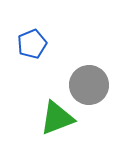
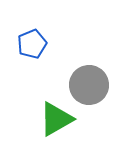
green triangle: moved 1 px left, 1 px down; rotated 9 degrees counterclockwise
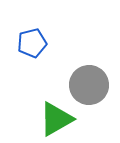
blue pentagon: moved 1 px up; rotated 8 degrees clockwise
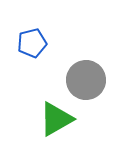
gray circle: moved 3 px left, 5 px up
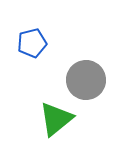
green triangle: rotated 9 degrees counterclockwise
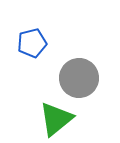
gray circle: moved 7 px left, 2 px up
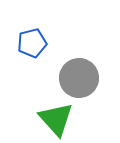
green triangle: rotated 33 degrees counterclockwise
